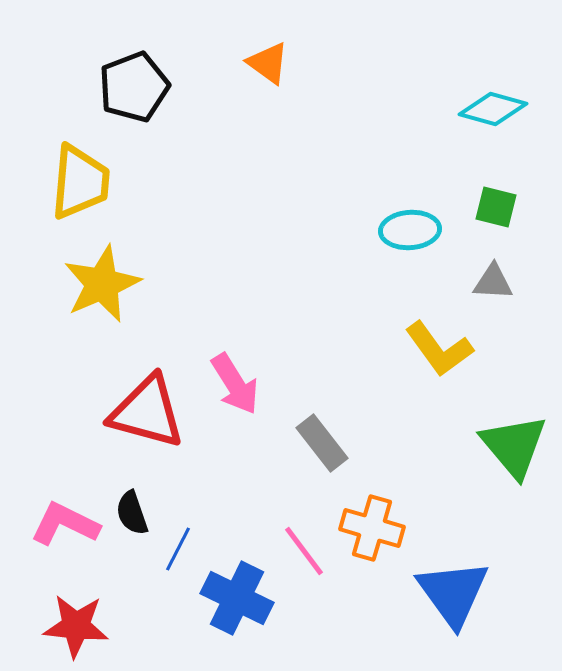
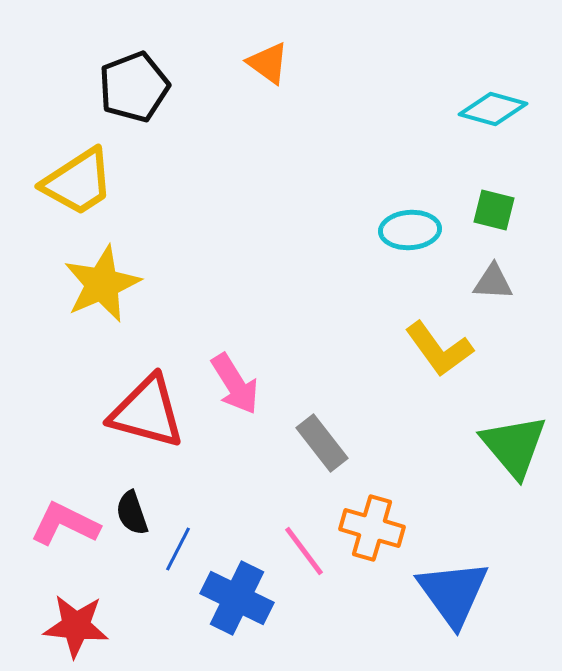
yellow trapezoid: moved 2 px left; rotated 52 degrees clockwise
green square: moved 2 px left, 3 px down
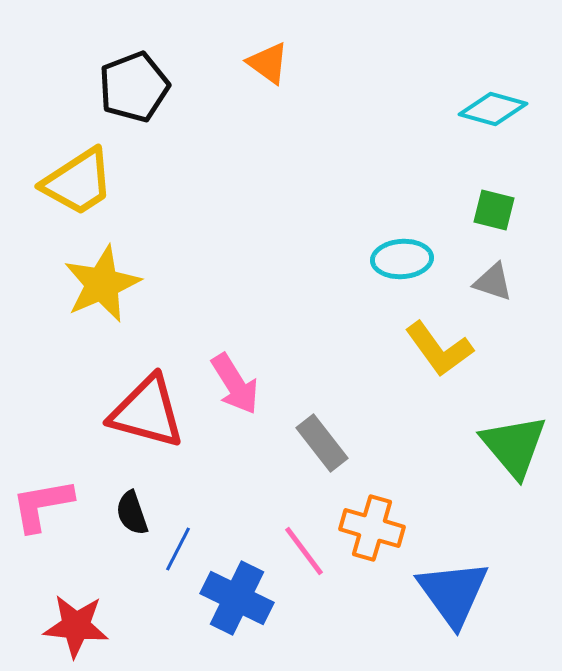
cyan ellipse: moved 8 px left, 29 px down
gray triangle: rotated 15 degrees clockwise
pink L-shape: moved 23 px left, 19 px up; rotated 36 degrees counterclockwise
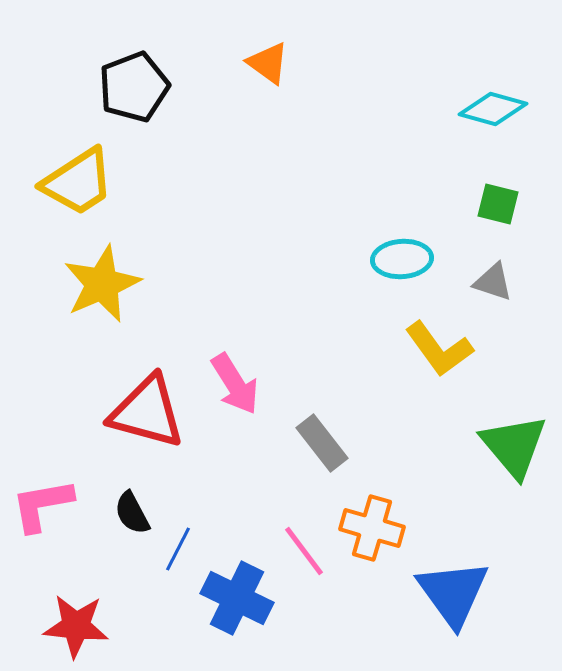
green square: moved 4 px right, 6 px up
black semicircle: rotated 9 degrees counterclockwise
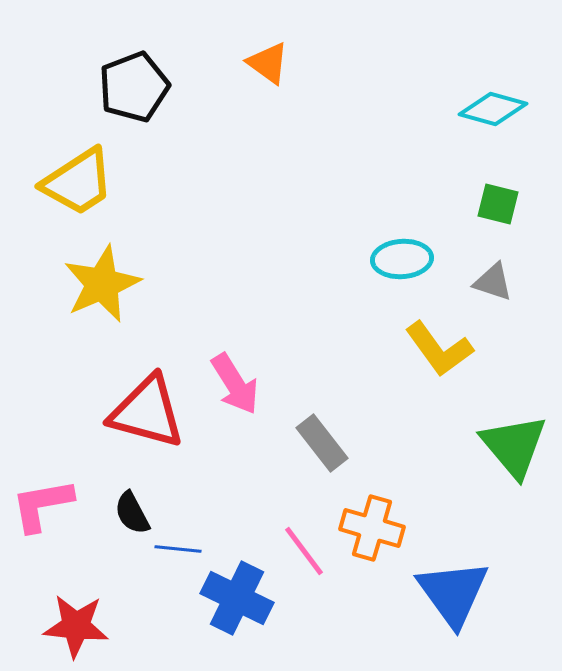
blue line: rotated 69 degrees clockwise
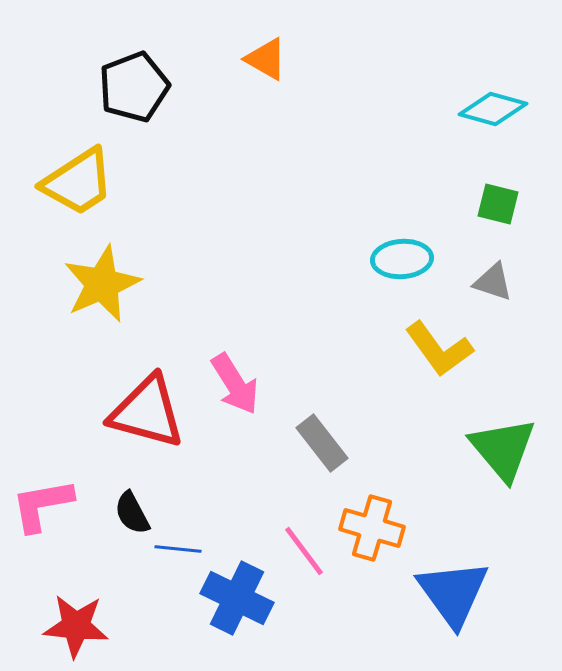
orange triangle: moved 2 px left, 4 px up; rotated 6 degrees counterclockwise
green triangle: moved 11 px left, 3 px down
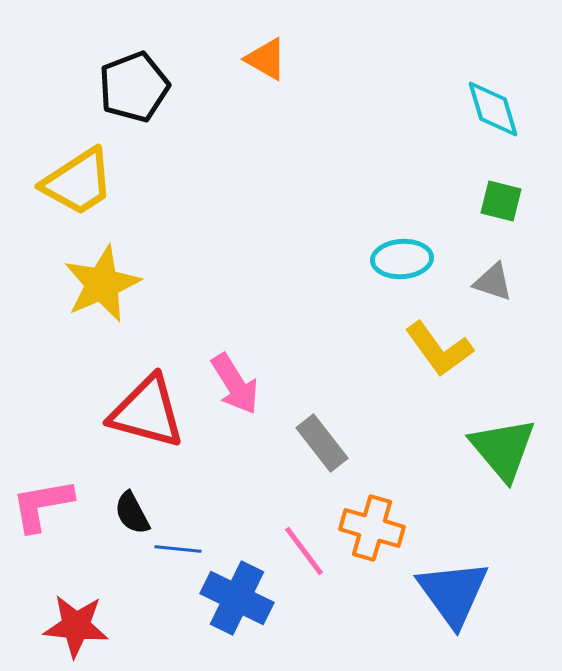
cyan diamond: rotated 58 degrees clockwise
green square: moved 3 px right, 3 px up
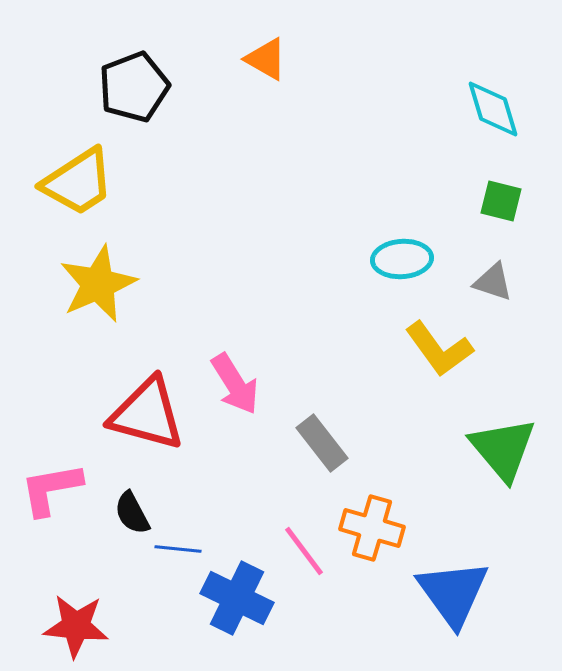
yellow star: moved 4 px left
red triangle: moved 2 px down
pink L-shape: moved 9 px right, 16 px up
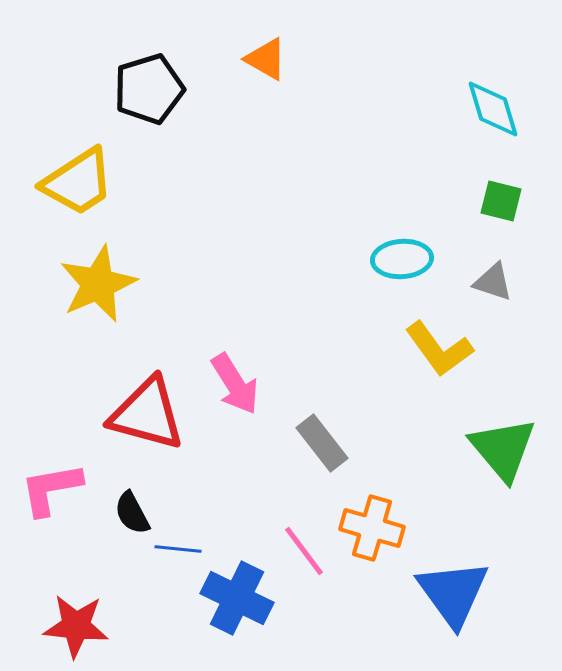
black pentagon: moved 15 px right, 2 px down; rotated 4 degrees clockwise
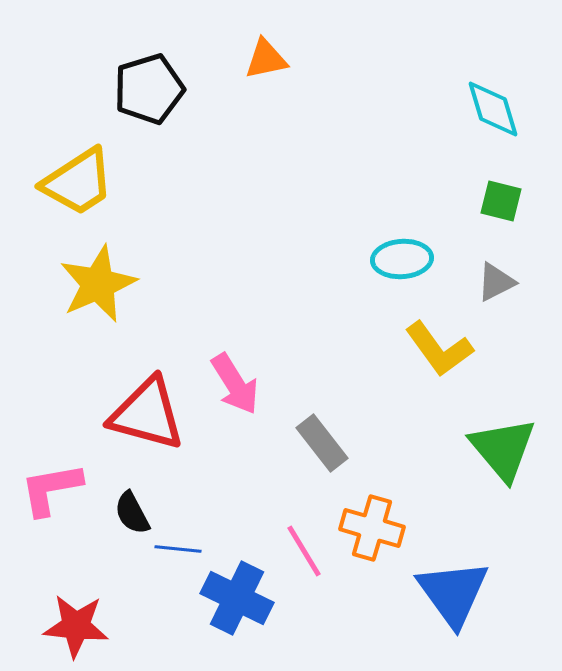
orange triangle: rotated 42 degrees counterclockwise
gray triangle: moved 3 px right; rotated 45 degrees counterclockwise
pink line: rotated 6 degrees clockwise
